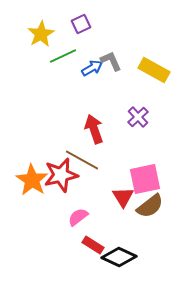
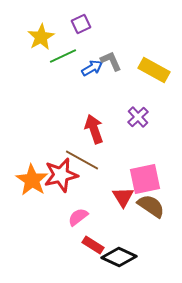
yellow star: moved 3 px down
brown semicircle: moved 1 px right; rotated 108 degrees counterclockwise
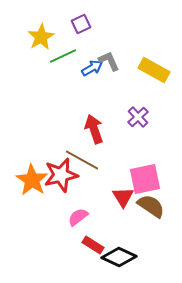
gray L-shape: moved 2 px left
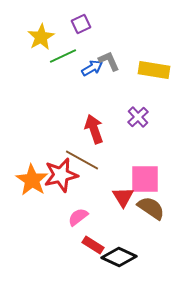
yellow rectangle: rotated 20 degrees counterclockwise
pink square: rotated 12 degrees clockwise
brown semicircle: moved 2 px down
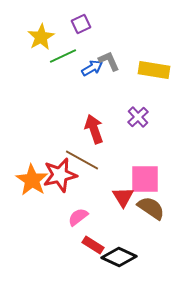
red star: moved 1 px left
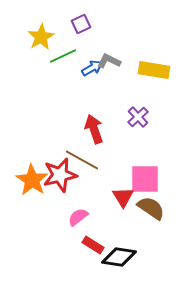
gray L-shape: rotated 40 degrees counterclockwise
black diamond: rotated 16 degrees counterclockwise
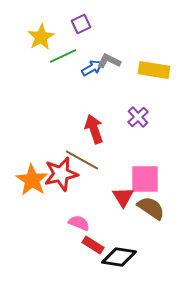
red star: moved 1 px right, 1 px up
pink semicircle: moved 1 px right, 6 px down; rotated 60 degrees clockwise
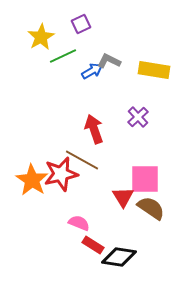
blue arrow: moved 3 px down
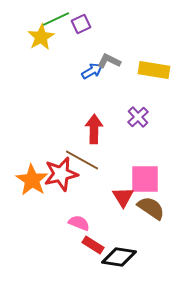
green line: moved 7 px left, 37 px up
red arrow: rotated 20 degrees clockwise
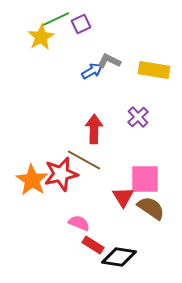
brown line: moved 2 px right
